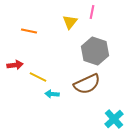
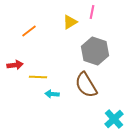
yellow triangle: rotated 21 degrees clockwise
orange line: rotated 49 degrees counterclockwise
yellow line: rotated 24 degrees counterclockwise
brown semicircle: moved 1 px left, 1 px down; rotated 84 degrees clockwise
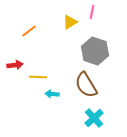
cyan cross: moved 20 px left, 1 px up
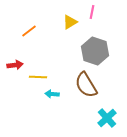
cyan cross: moved 13 px right
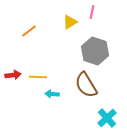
red arrow: moved 2 px left, 10 px down
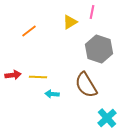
gray hexagon: moved 4 px right, 2 px up
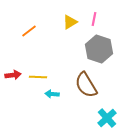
pink line: moved 2 px right, 7 px down
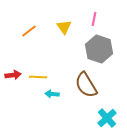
yellow triangle: moved 6 px left, 5 px down; rotated 35 degrees counterclockwise
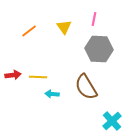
gray hexagon: rotated 16 degrees counterclockwise
brown semicircle: moved 2 px down
cyan cross: moved 5 px right, 3 px down
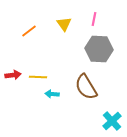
yellow triangle: moved 3 px up
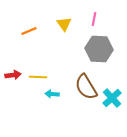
orange line: rotated 14 degrees clockwise
cyan cross: moved 23 px up
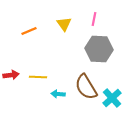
red arrow: moved 2 px left
cyan arrow: moved 6 px right
